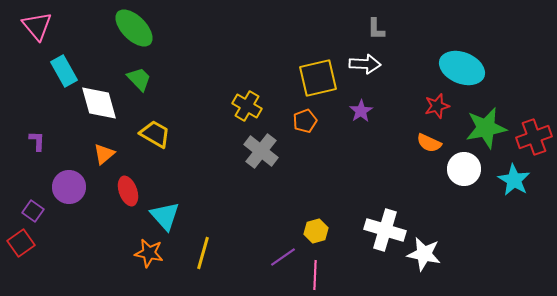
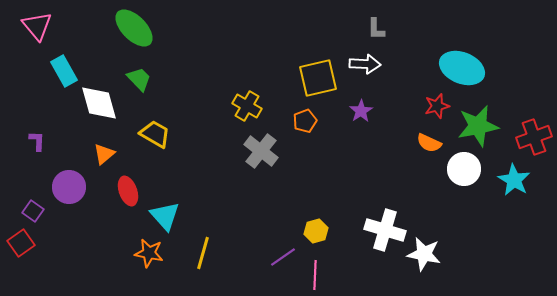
green star: moved 8 px left, 2 px up
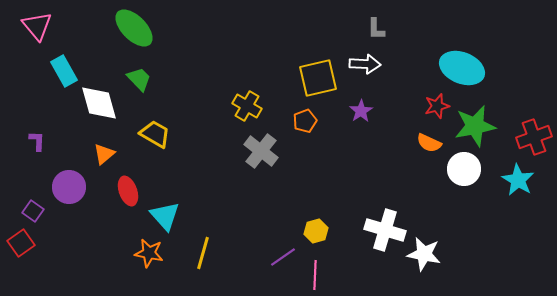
green star: moved 3 px left
cyan star: moved 4 px right
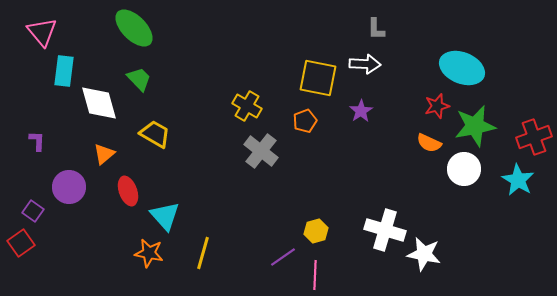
pink triangle: moved 5 px right, 6 px down
cyan rectangle: rotated 36 degrees clockwise
yellow square: rotated 24 degrees clockwise
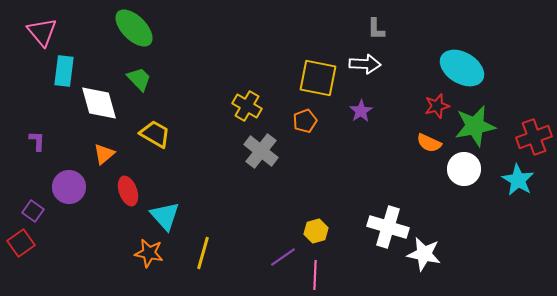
cyan ellipse: rotated 9 degrees clockwise
white cross: moved 3 px right, 3 px up
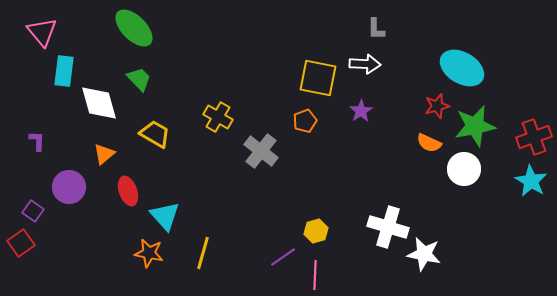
yellow cross: moved 29 px left, 11 px down
cyan star: moved 13 px right, 1 px down
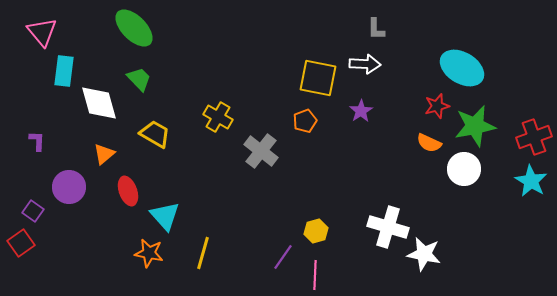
purple line: rotated 20 degrees counterclockwise
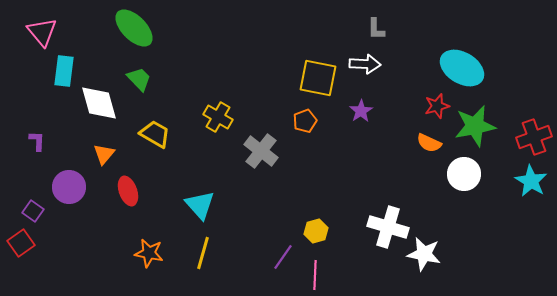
orange triangle: rotated 10 degrees counterclockwise
white circle: moved 5 px down
cyan triangle: moved 35 px right, 11 px up
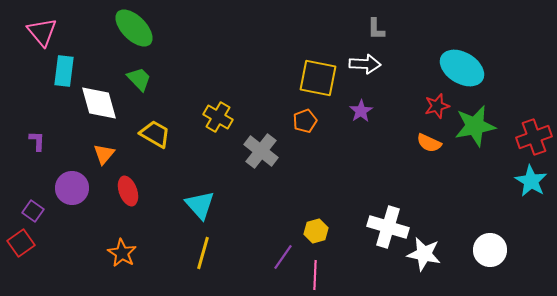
white circle: moved 26 px right, 76 px down
purple circle: moved 3 px right, 1 px down
orange star: moved 27 px left; rotated 20 degrees clockwise
